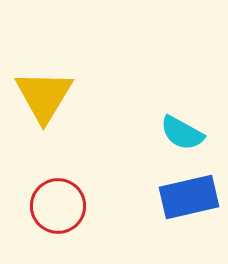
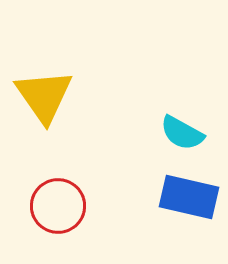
yellow triangle: rotated 6 degrees counterclockwise
blue rectangle: rotated 26 degrees clockwise
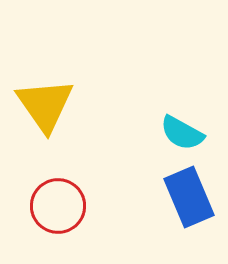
yellow triangle: moved 1 px right, 9 px down
blue rectangle: rotated 54 degrees clockwise
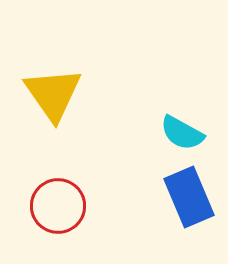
yellow triangle: moved 8 px right, 11 px up
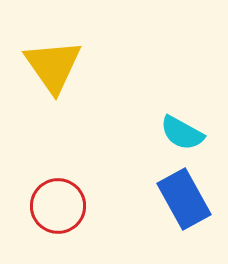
yellow triangle: moved 28 px up
blue rectangle: moved 5 px left, 2 px down; rotated 6 degrees counterclockwise
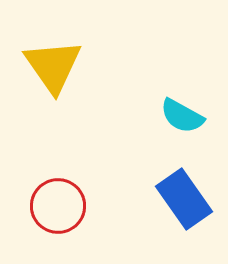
cyan semicircle: moved 17 px up
blue rectangle: rotated 6 degrees counterclockwise
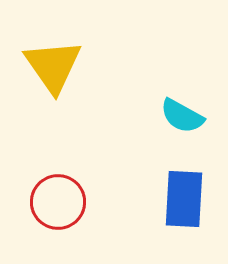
blue rectangle: rotated 38 degrees clockwise
red circle: moved 4 px up
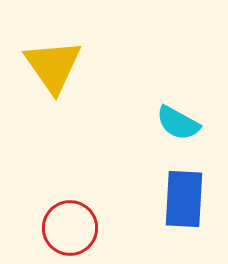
cyan semicircle: moved 4 px left, 7 px down
red circle: moved 12 px right, 26 px down
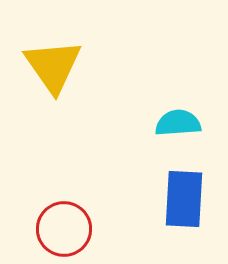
cyan semicircle: rotated 147 degrees clockwise
red circle: moved 6 px left, 1 px down
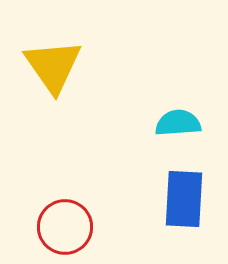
red circle: moved 1 px right, 2 px up
